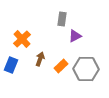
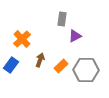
brown arrow: moved 1 px down
blue rectangle: rotated 14 degrees clockwise
gray hexagon: moved 1 px down
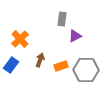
orange cross: moved 2 px left
orange rectangle: rotated 24 degrees clockwise
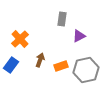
purple triangle: moved 4 px right
gray hexagon: rotated 15 degrees counterclockwise
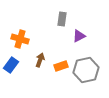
orange cross: rotated 30 degrees counterclockwise
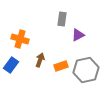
purple triangle: moved 1 px left, 1 px up
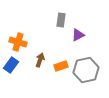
gray rectangle: moved 1 px left, 1 px down
orange cross: moved 2 px left, 3 px down
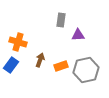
purple triangle: rotated 24 degrees clockwise
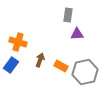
gray rectangle: moved 7 px right, 5 px up
purple triangle: moved 1 px left, 1 px up
orange rectangle: rotated 48 degrees clockwise
gray hexagon: moved 1 px left, 2 px down
